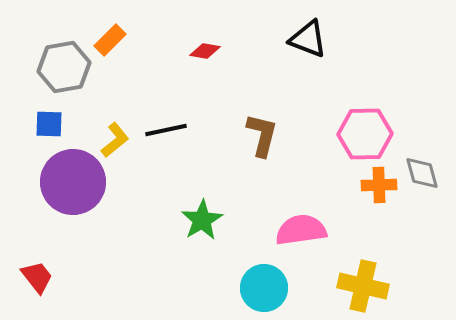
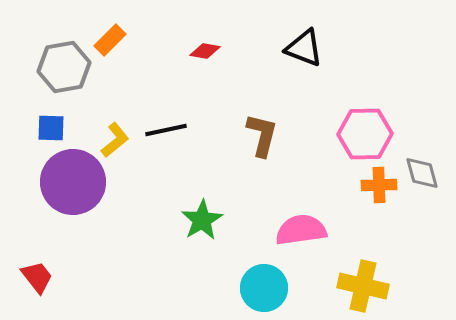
black triangle: moved 4 px left, 9 px down
blue square: moved 2 px right, 4 px down
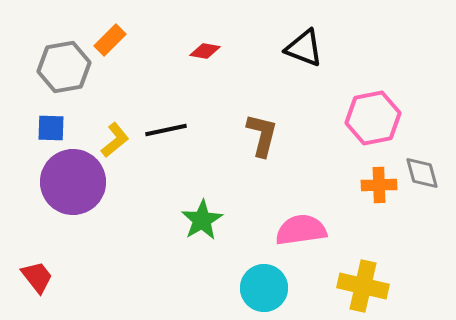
pink hexagon: moved 8 px right, 16 px up; rotated 10 degrees counterclockwise
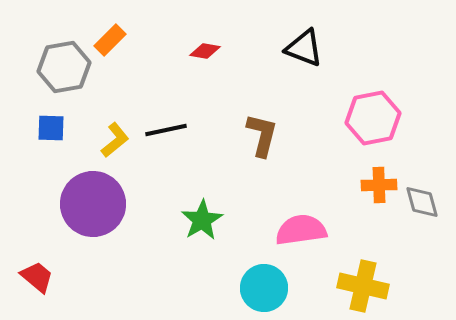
gray diamond: moved 29 px down
purple circle: moved 20 px right, 22 px down
red trapezoid: rotated 12 degrees counterclockwise
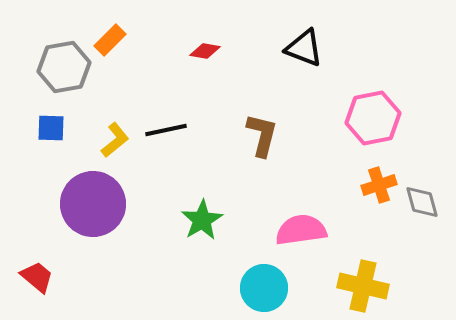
orange cross: rotated 16 degrees counterclockwise
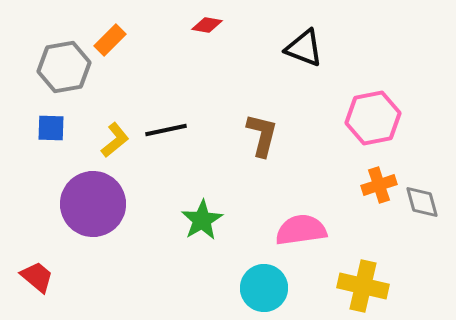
red diamond: moved 2 px right, 26 px up
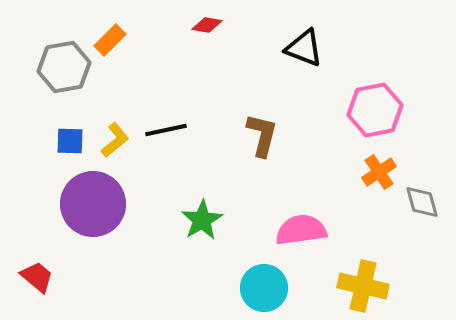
pink hexagon: moved 2 px right, 8 px up
blue square: moved 19 px right, 13 px down
orange cross: moved 13 px up; rotated 16 degrees counterclockwise
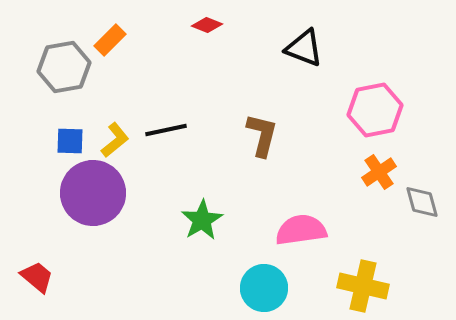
red diamond: rotated 12 degrees clockwise
purple circle: moved 11 px up
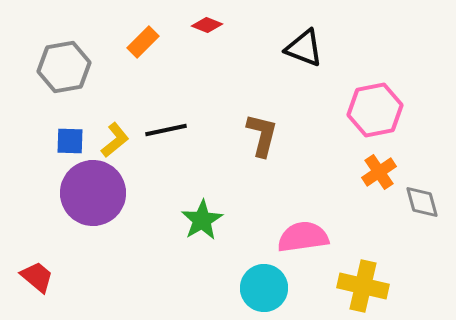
orange rectangle: moved 33 px right, 2 px down
pink semicircle: moved 2 px right, 7 px down
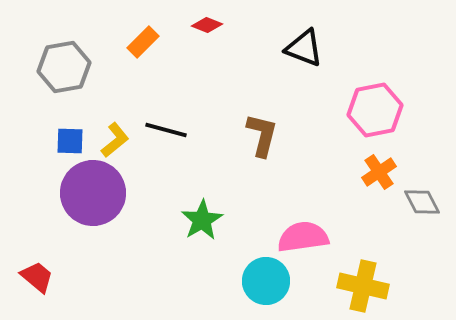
black line: rotated 27 degrees clockwise
gray diamond: rotated 12 degrees counterclockwise
cyan circle: moved 2 px right, 7 px up
